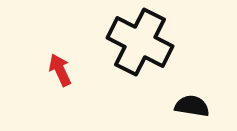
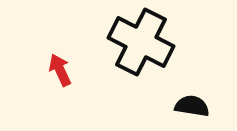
black cross: moved 1 px right
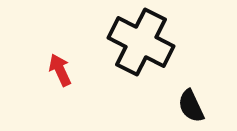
black semicircle: moved 1 px left; rotated 124 degrees counterclockwise
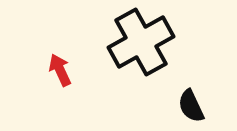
black cross: rotated 34 degrees clockwise
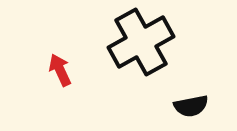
black semicircle: rotated 76 degrees counterclockwise
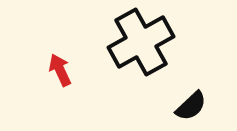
black semicircle: rotated 32 degrees counterclockwise
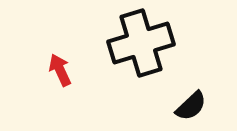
black cross: moved 1 px down; rotated 12 degrees clockwise
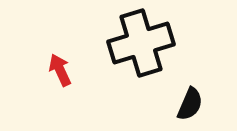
black semicircle: moved 1 px left, 2 px up; rotated 24 degrees counterclockwise
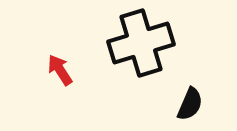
red arrow: rotated 8 degrees counterclockwise
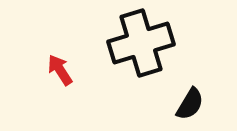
black semicircle: rotated 8 degrees clockwise
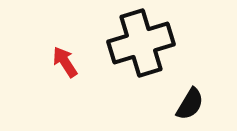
red arrow: moved 5 px right, 8 px up
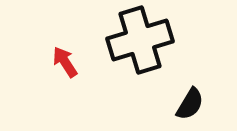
black cross: moved 1 px left, 3 px up
